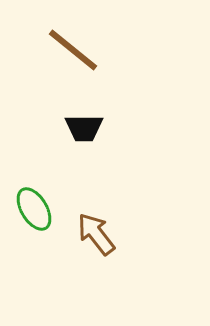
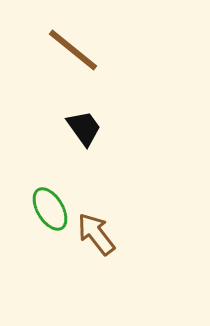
black trapezoid: rotated 126 degrees counterclockwise
green ellipse: moved 16 px right
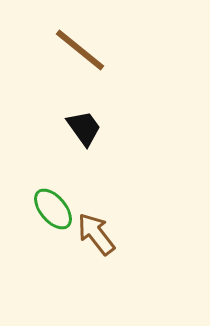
brown line: moved 7 px right
green ellipse: moved 3 px right; rotated 9 degrees counterclockwise
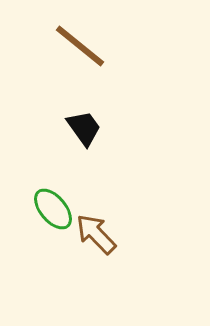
brown line: moved 4 px up
brown arrow: rotated 6 degrees counterclockwise
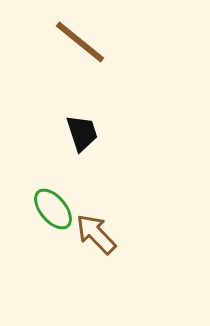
brown line: moved 4 px up
black trapezoid: moved 2 px left, 5 px down; rotated 18 degrees clockwise
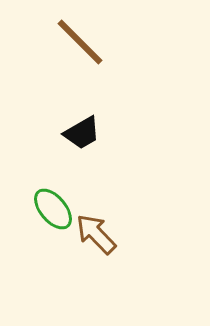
brown line: rotated 6 degrees clockwise
black trapezoid: rotated 78 degrees clockwise
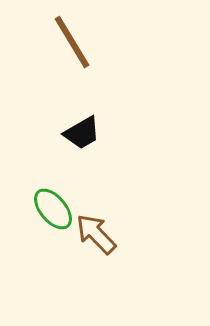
brown line: moved 8 px left; rotated 14 degrees clockwise
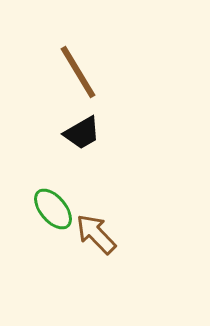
brown line: moved 6 px right, 30 px down
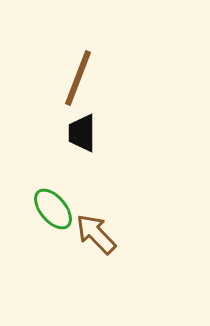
brown line: moved 6 px down; rotated 52 degrees clockwise
black trapezoid: rotated 120 degrees clockwise
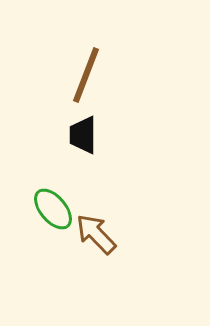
brown line: moved 8 px right, 3 px up
black trapezoid: moved 1 px right, 2 px down
